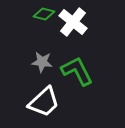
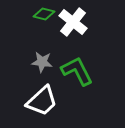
white trapezoid: moved 2 px left, 1 px up
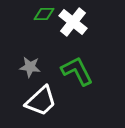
green diamond: rotated 15 degrees counterclockwise
gray star: moved 12 px left, 5 px down
white trapezoid: moved 1 px left
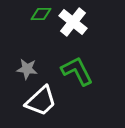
green diamond: moved 3 px left
gray star: moved 3 px left, 2 px down
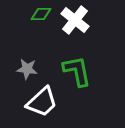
white cross: moved 2 px right, 2 px up
green L-shape: rotated 16 degrees clockwise
white trapezoid: moved 1 px right, 1 px down
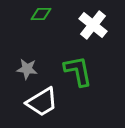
white cross: moved 18 px right, 5 px down
green L-shape: moved 1 px right
white trapezoid: rotated 12 degrees clockwise
